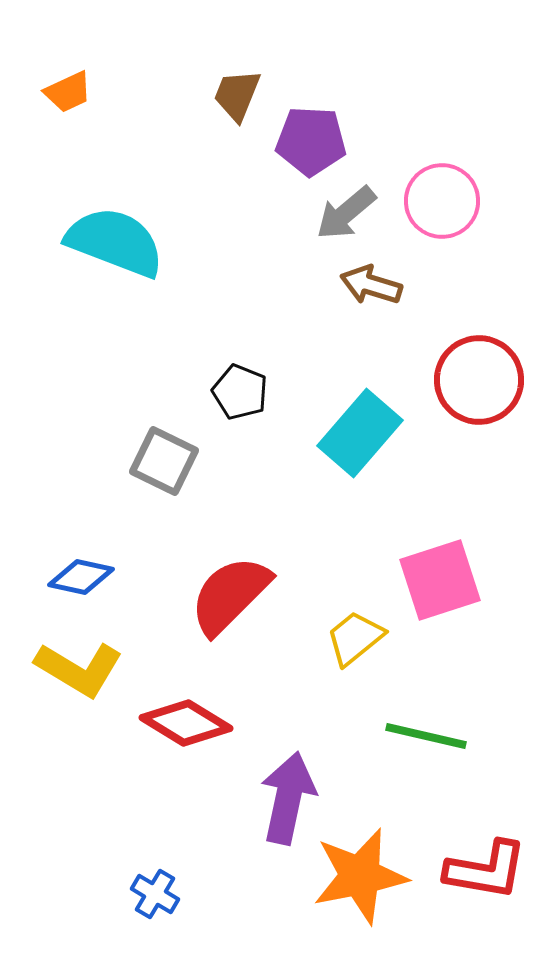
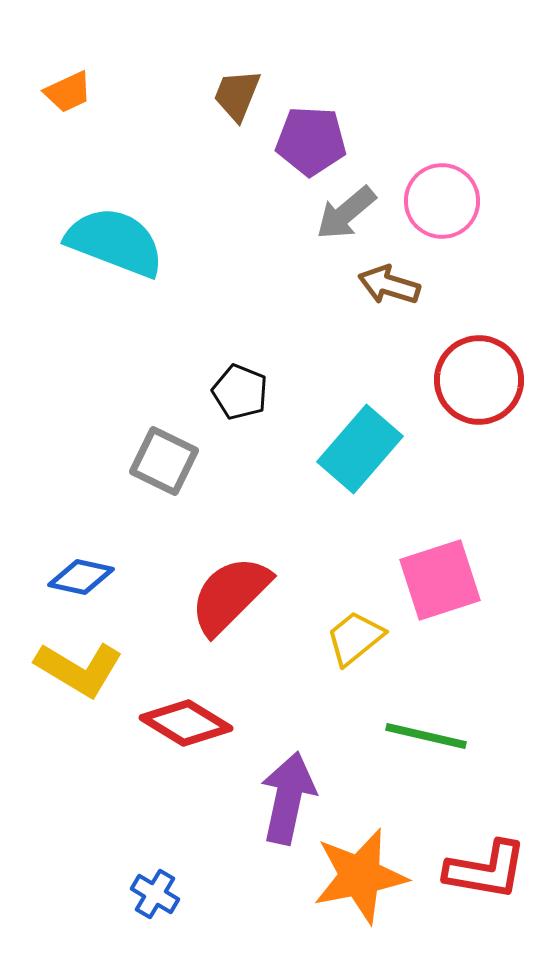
brown arrow: moved 18 px right
cyan rectangle: moved 16 px down
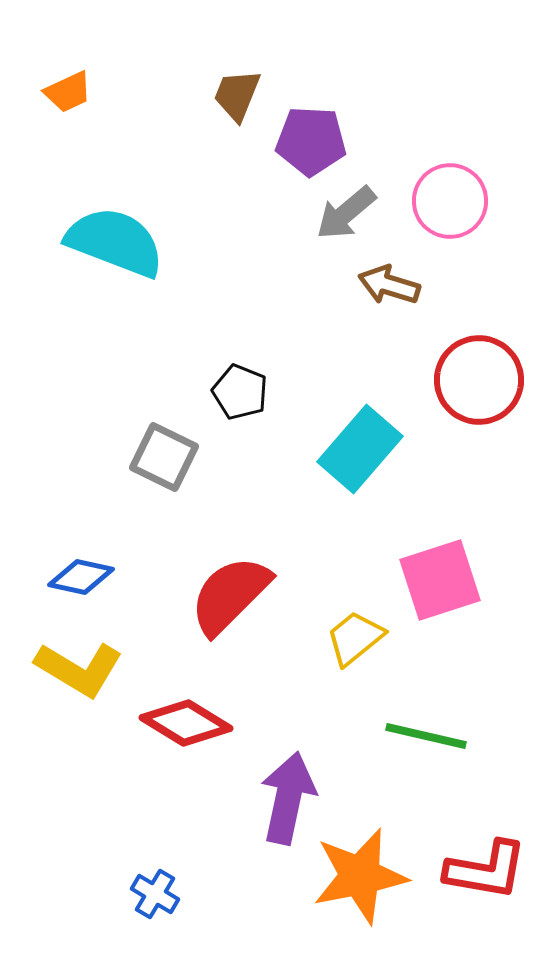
pink circle: moved 8 px right
gray square: moved 4 px up
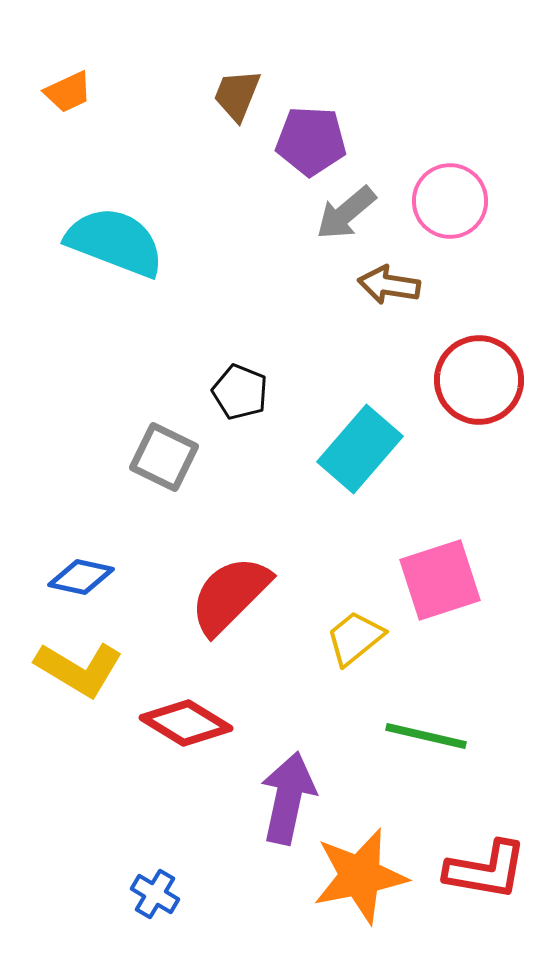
brown arrow: rotated 8 degrees counterclockwise
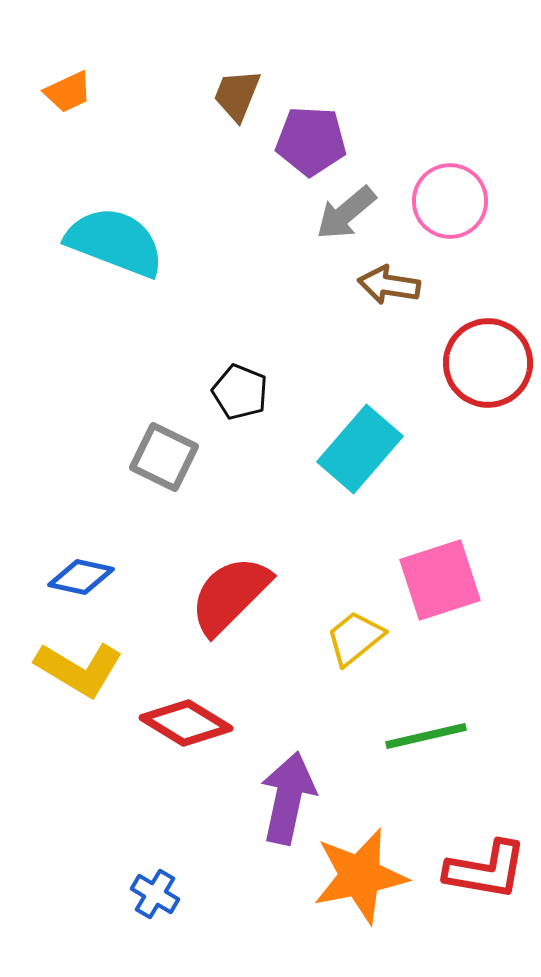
red circle: moved 9 px right, 17 px up
green line: rotated 26 degrees counterclockwise
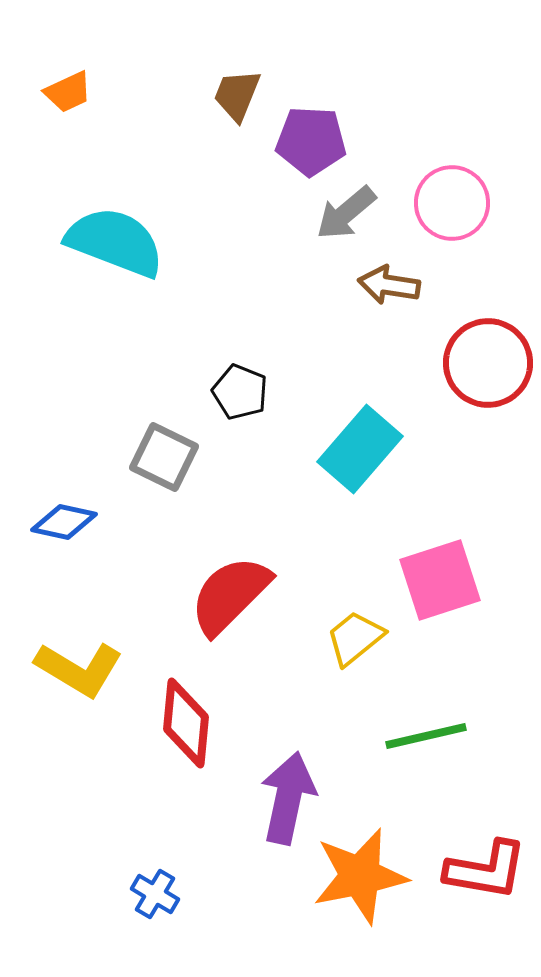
pink circle: moved 2 px right, 2 px down
blue diamond: moved 17 px left, 55 px up
red diamond: rotated 64 degrees clockwise
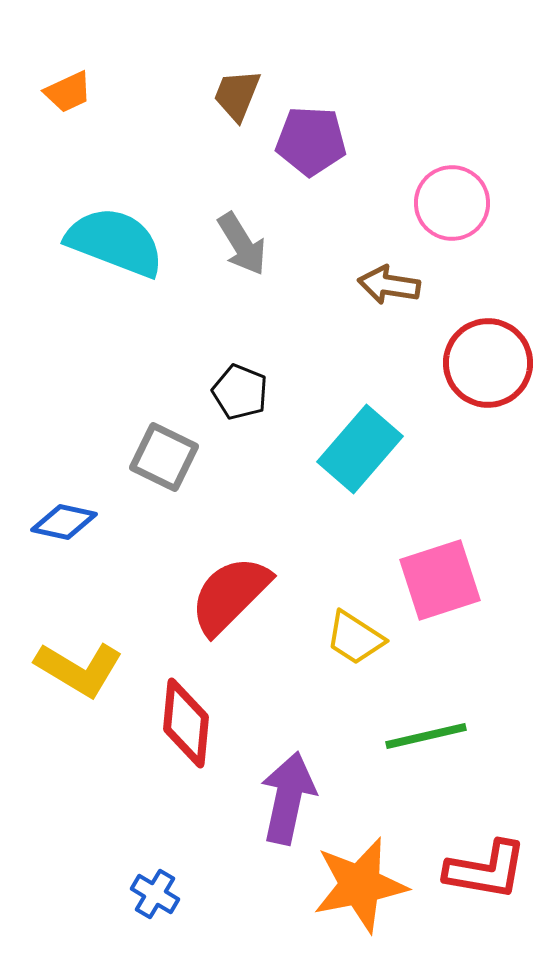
gray arrow: moved 104 px left, 31 px down; rotated 82 degrees counterclockwise
yellow trapezoid: rotated 108 degrees counterclockwise
orange star: moved 9 px down
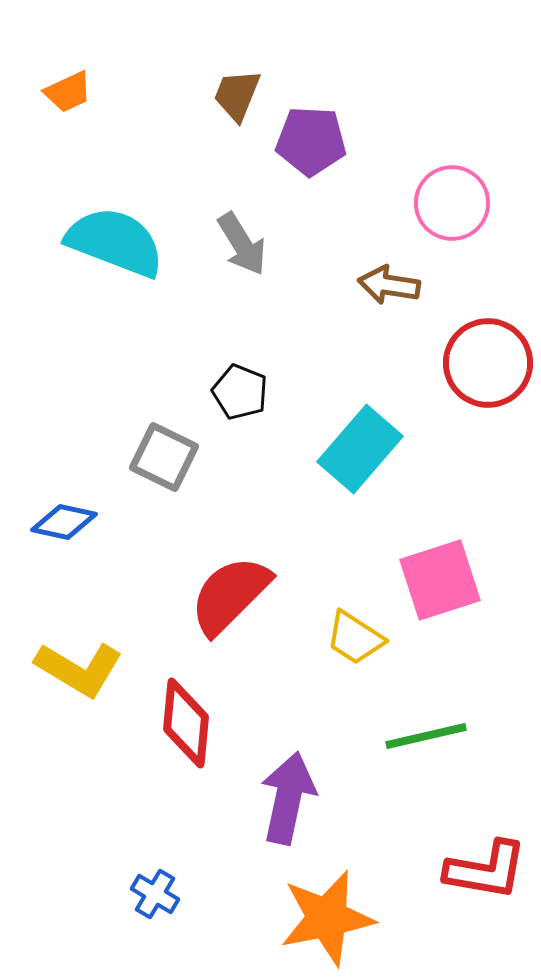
orange star: moved 33 px left, 33 px down
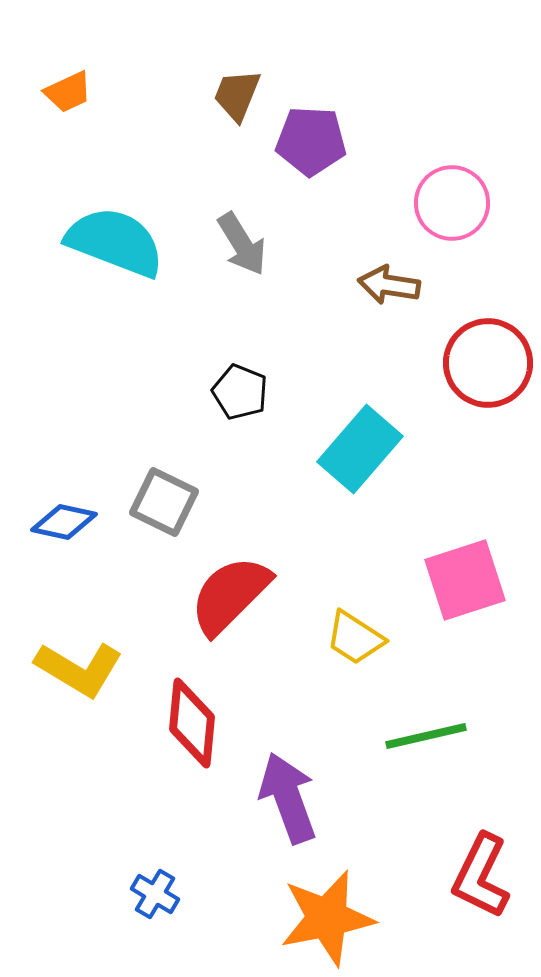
gray square: moved 45 px down
pink square: moved 25 px right
red diamond: moved 6 px right
purple arrow: rotated 32 degrees counterclockwise
red L-shape: moved 5 px left, 6 px down; rotated 106 degrees clockwise
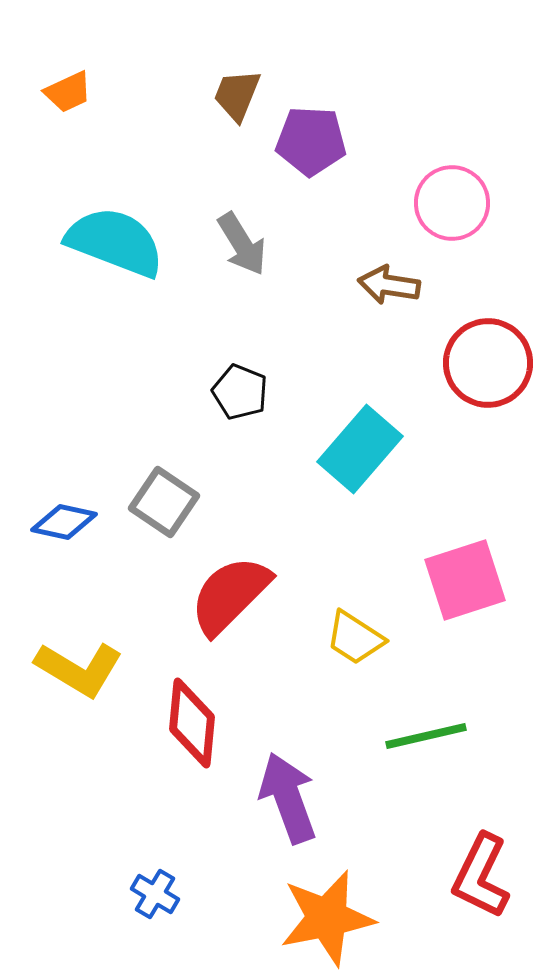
gray square: rotated 8 degrees clockwise
